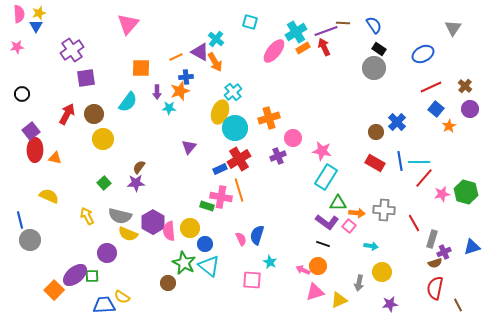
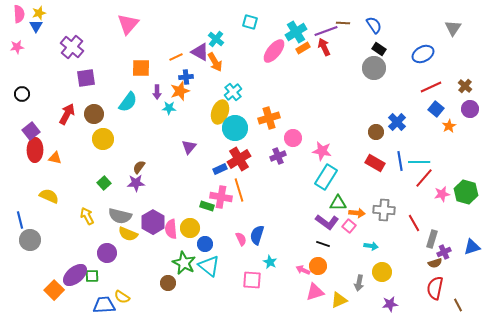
purple cross at (72, 50): moved 3 px up; rotated 15 degrees counterclockwise
pink semicircle at (169, 231): moved 2 px right, 2 px up
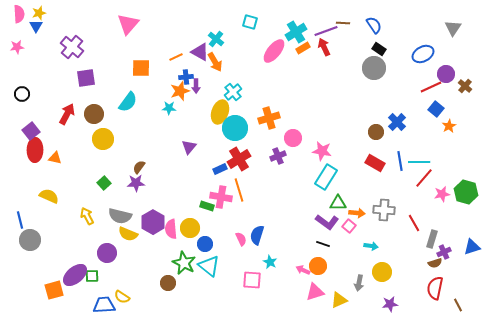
purple arrow at (157, 92): moved 39 px right, 6 px up
purple circle at (470, 109): moved 24 px left, 35 px up
orange square at (54, 290): rotated 30 degrees clockwise
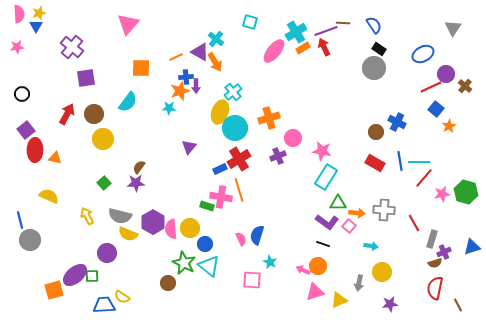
blue cross at (397, 122): rotated 18 degrees counterclockwise
purple square at (31, 131): moved 5 px left, 1 px up
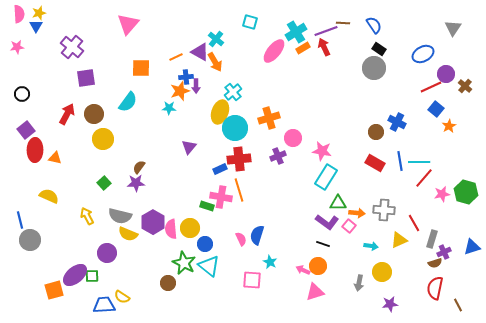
red cross at (239, 159): rotated 25 degrees clockwise
yellow triangle at (339, 300): moved 60 px right, 60 px up
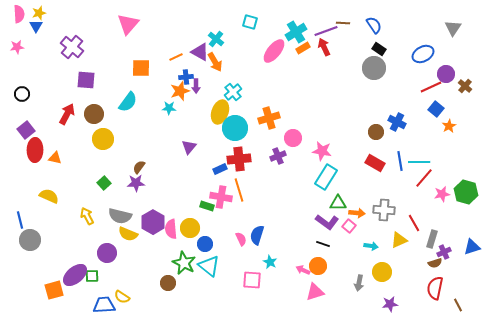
purple square at (86, 78): moved 2 px down; rotated 12 degrees clockwise
